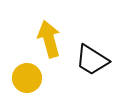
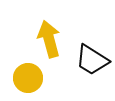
yellow circle: moved 1 px right
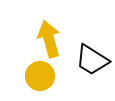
yellow circle: moved 12 px right, 2 px up
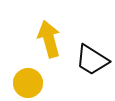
yellow circle: moved 12 px left, 7 px down
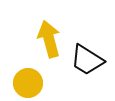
black trapezoid: moved 5 px left
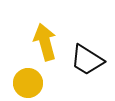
yellow arrow: moved 4 px left, 3 px down
